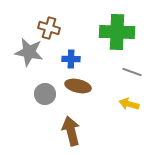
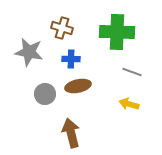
brown cross: moved 13 px right
brown ellipse: rotated 25 degrees counterclockwise
brown arrow: moved 2 px down
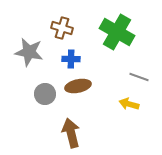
green cross: rotated 28 degrees clockwise
gray line: moved 7 px right, 5 px down
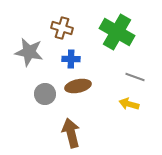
gray line: moved 4 px left
